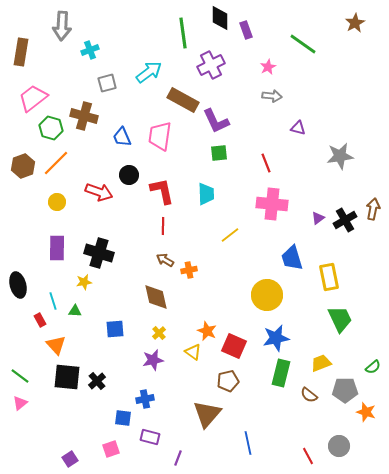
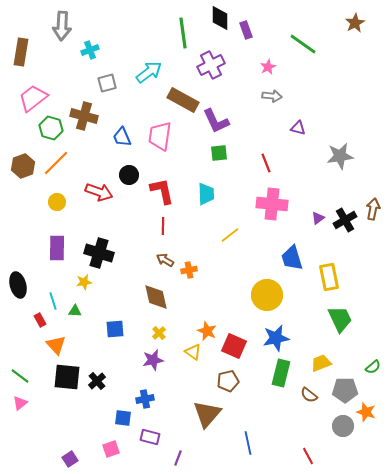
gray circle at (339, 446): moved 4 px right, 20 px up
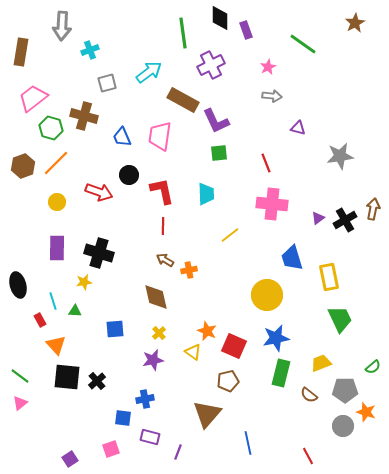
purple line at (178, 458): moved 6 px up
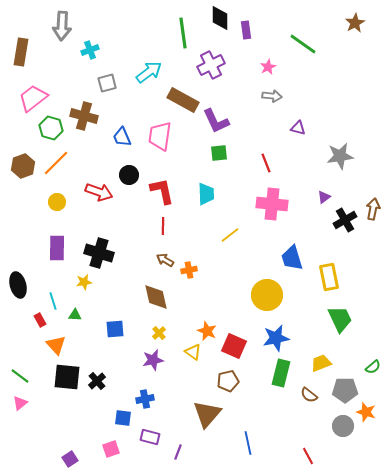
purple rectangle at (246, 30): rotated 12 degrees clockwise
purple triangle at (318, 218): moved 6 px right, 21 px up
green triangle at (75, 311): moved 4 px down
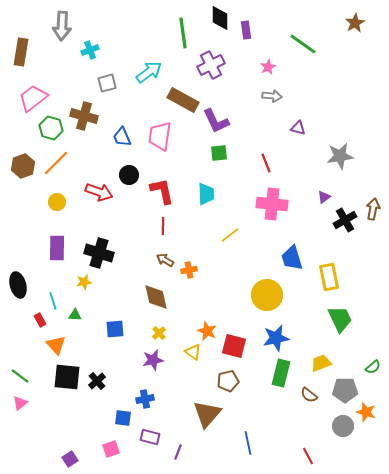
red square at (234, 346): rotated 10 degrees counterclockwise
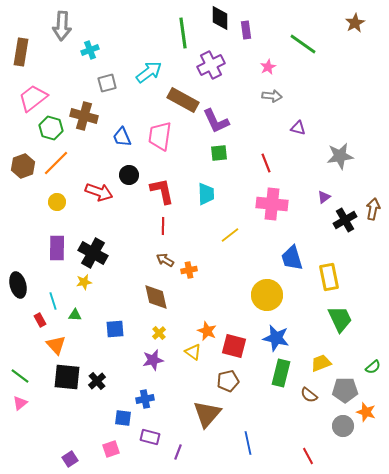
black cross at (99, 253): moved 6 px left; rotated 12 degrees clockwise
blue star at (276, 338): rotated 24 degrees clockwise
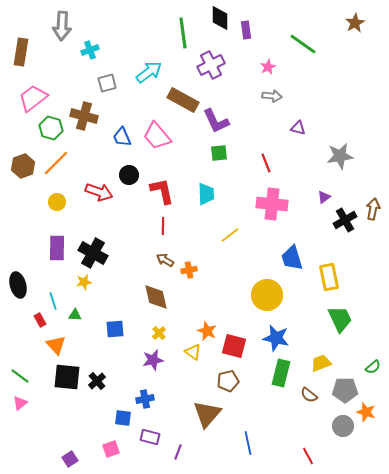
pink trapezoid at (160, 136): moved 3 px left; rotated 48 degrees counterclockwise
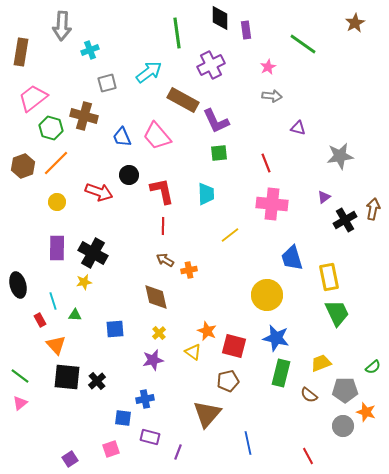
green line at (183, 33): moved 6 px left
green trapezoid at (340, 319): moved 3 px left, 6 px up
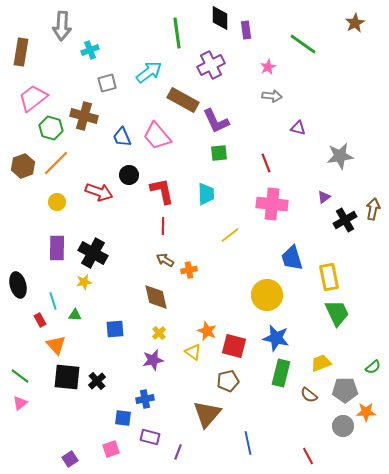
orange star at (366, 412): rotated 18 degrees counterclockwise
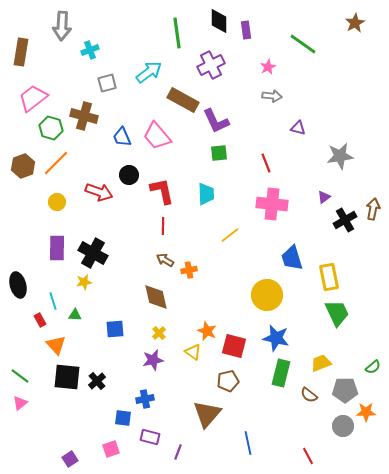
black diamond at (220, 18): moved 1 px left, 3 px down
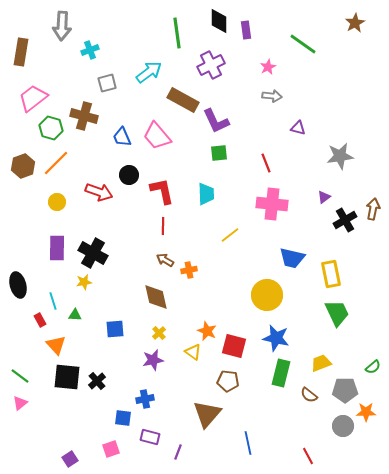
blue trapezoid at (292, 258): rotated 60 degrees counterclockwise
yellow rectangle at (329, 277): moved 2 px right, 3 px up
brown pentagon at (228, 381): rotated 20 degrees clockwise
